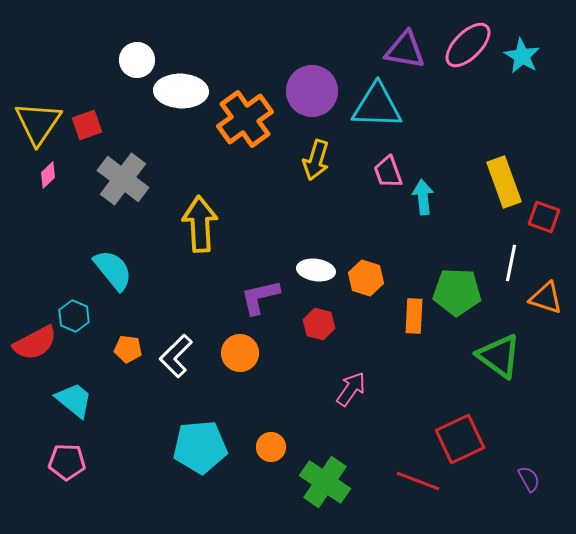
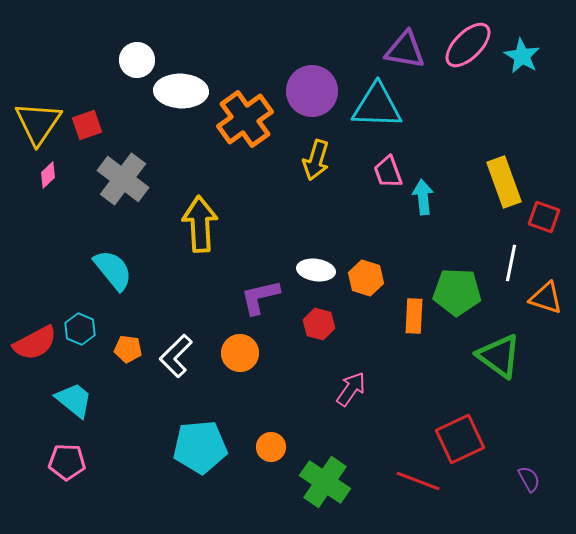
cyan hexagon at (74, 316): moved 6 px right, 13 px down
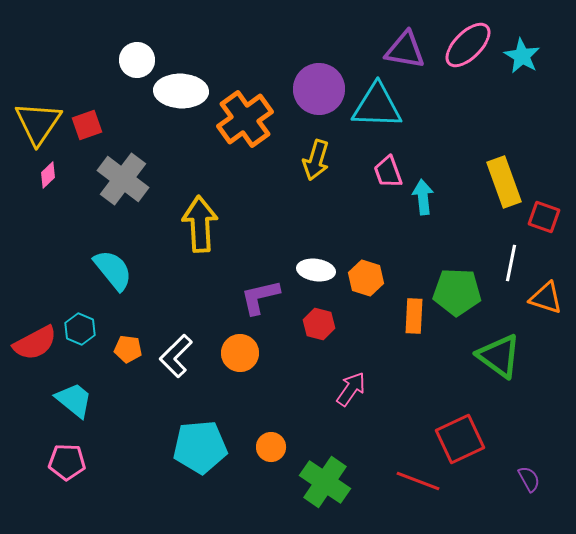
purple circle at (312, 91): moved 7 px right, 2 px up
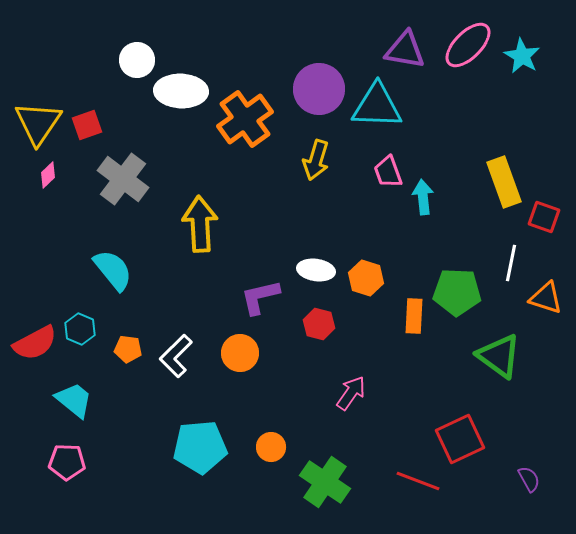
pink arrow at (351, 389): moved 4 px down
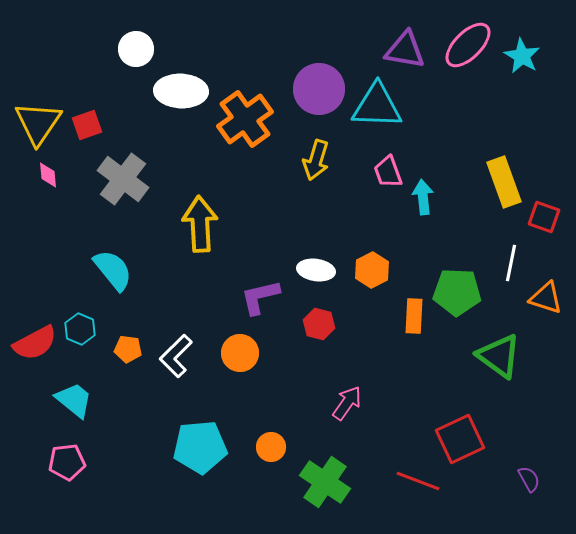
white circle at (137, 60): moved 1 px left, 11 px up
pink diamond at (48, 175): rotated 52 degrees counterclockwise
orange hexagon at (366, 278): moved 6 px right, 8 px up; rotated 16 degrees clockwise
pink arrow at (351, 393): moved 4 px left, 10 px down
pink pentagon at (67, 462): rotated 9 degrees counterclockwise
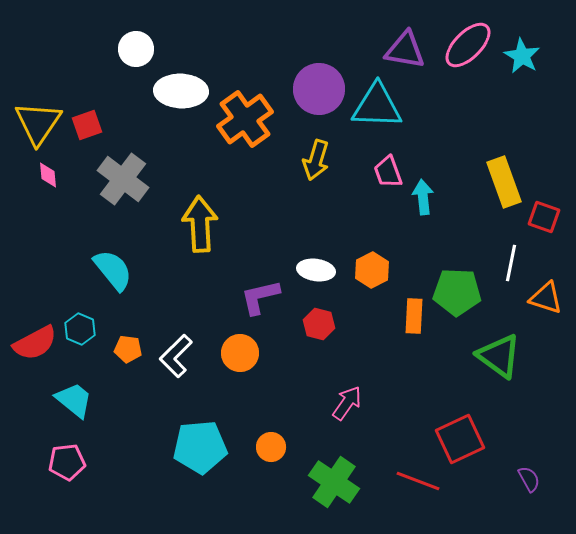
green cross at (325, 482): moved 9 px right
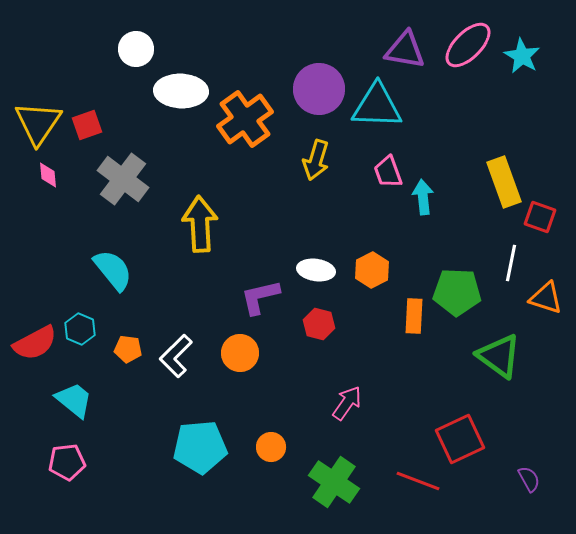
red square at (544, 217): moved 4 px left
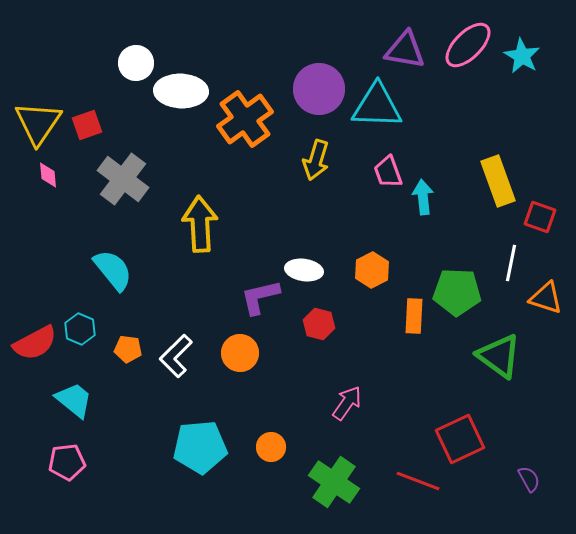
white circle at (136, 49): moved 14 px down
yellow rectangle at (504, 182): moved 6 px left, 1 px up
white ellipse at (316, 270): moved 12 px left
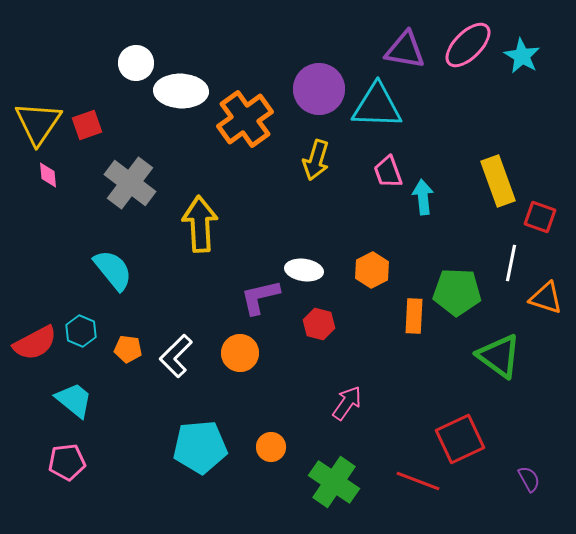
gray cross at (123, 179): moved 7 px right, 4 px down
cyan hexagon at (80, 329): moved 1 px right, 2 px down
